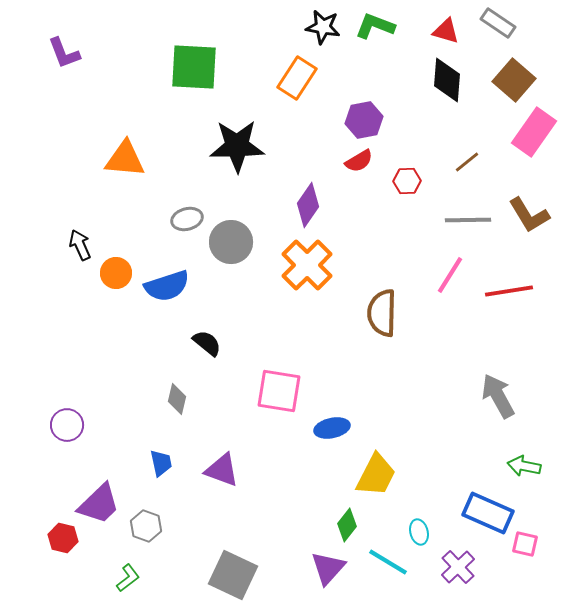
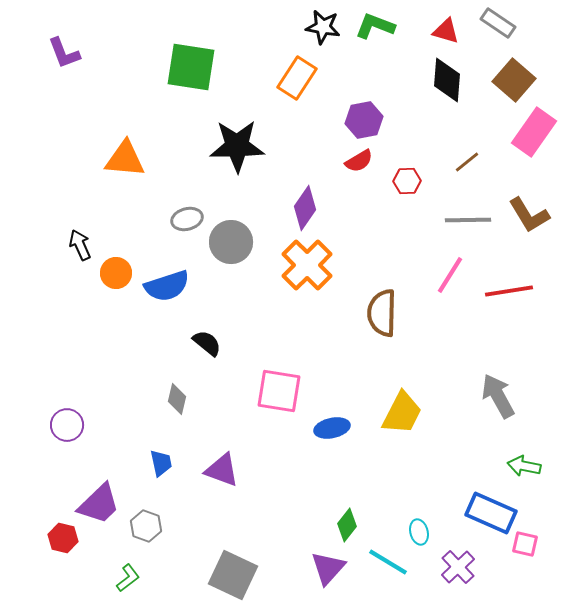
green square at (194, 67): moved 3 px left; rotated 6 degrees clockwise
purple diamond at (308, 205): moved 3 px left, 3 px down
yellow trapezoid at (376, 475): moved 26 px right, 62 px up
blue rectangle at (488, 513): moved 3 px right
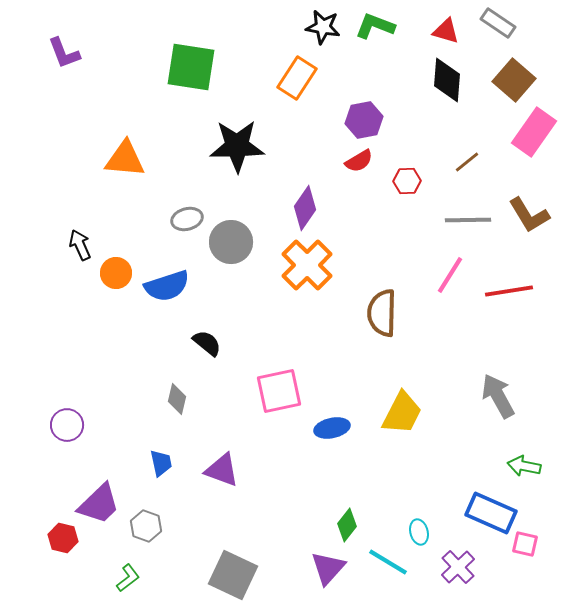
pink square at (279, 391): rotated 21 degrees counterclockwise
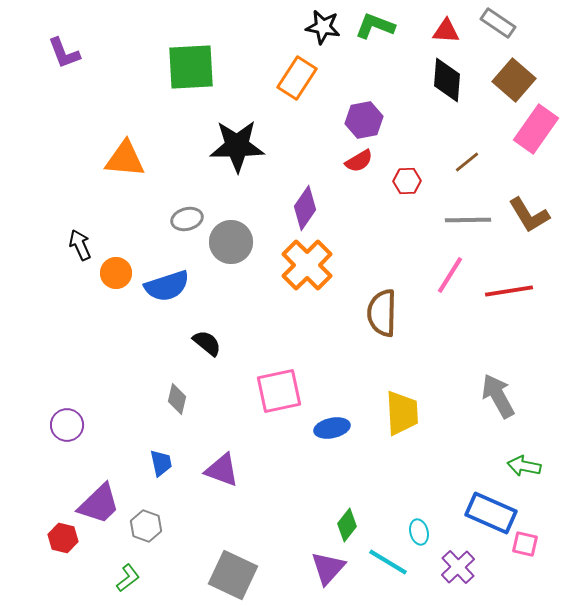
red triangle at (446, 31): rotated 12 degrees counterclockwise
green square at (191, 67): rotated 12 degrees counterclockwise
pink rectangle at (534, 132): moved 2 px right, 3 px up
yellow trapezoid at (402, 413): rotated 30 degrees counterclockwise
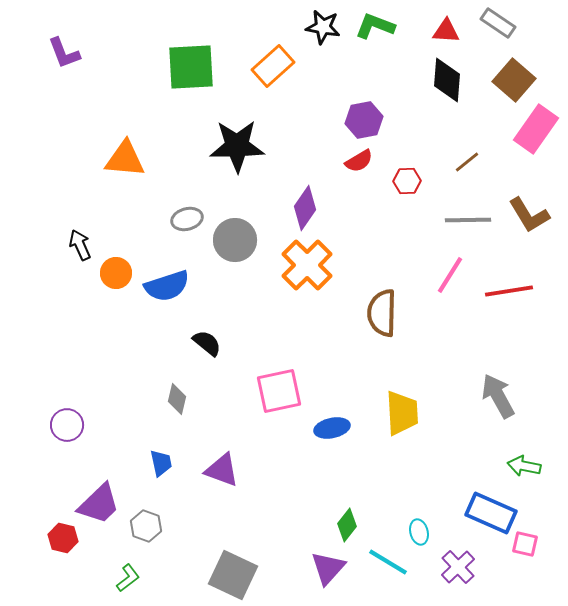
orange rectangle at (297, 78): moved 24 px left, 12 px up; rotated 15 degrees clockwise
gray circle at (231, 242): moved 4 px right, 2 px up
